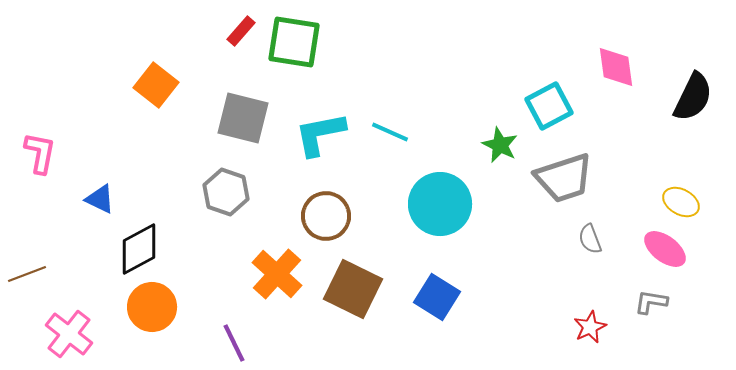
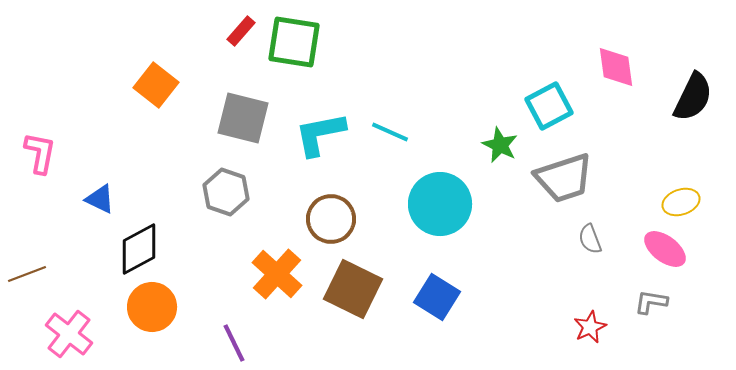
yellow ellipse: rotated 48 degrees counterclockwise
brown circle: moved 5 px right, 3 px down
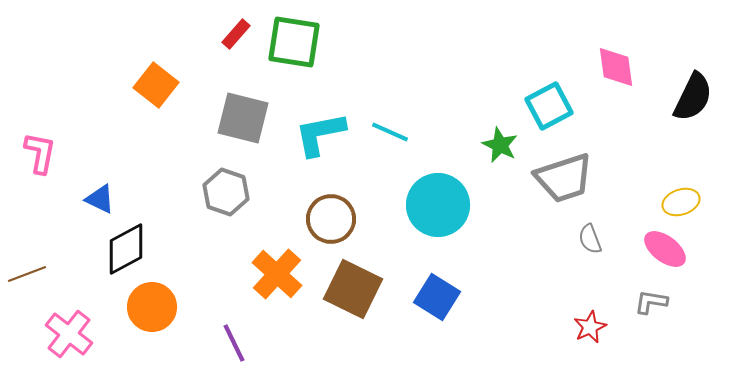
red rectangle: moved 5 px left, 3 px down
cyan circle: moved 2 px left, 1 px down
black diamond: moved 13 px left
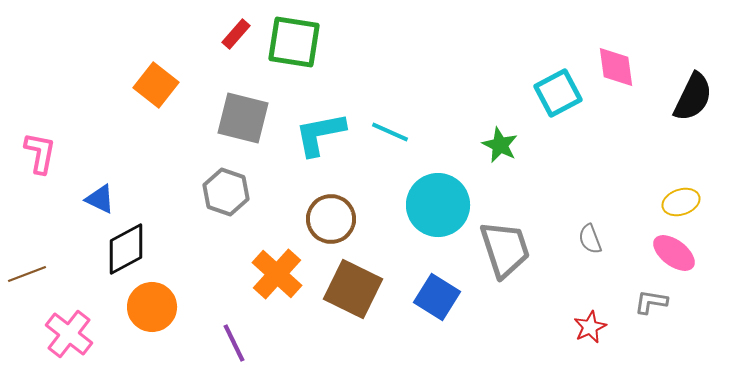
cyan square: moved 9 px right, 13 px up
gray trapezoid: moved 59 px left, 71 px down; rotated 90 degrees counterclockwise
pink ellipse: moved 9 px right, 4 px down
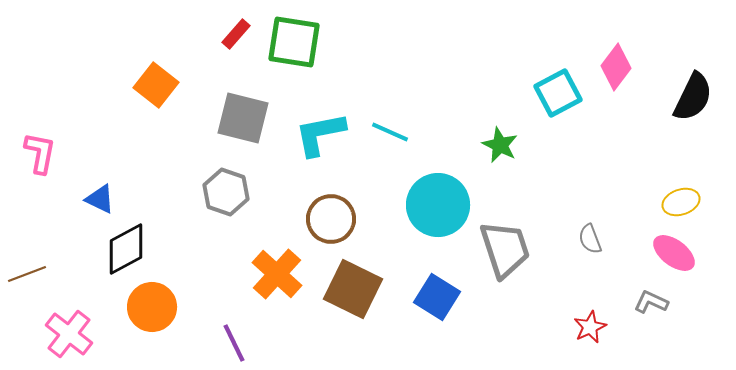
pink diamond: rotated 45 degrees clockwise
gray L-shape: rotated 16 degrees clockwise
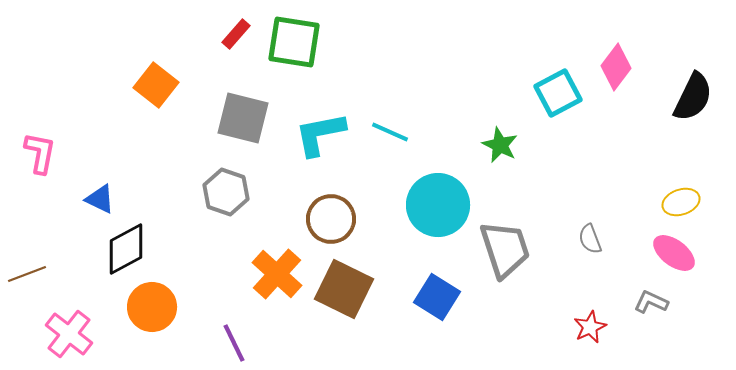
brown square: moved 9 px left
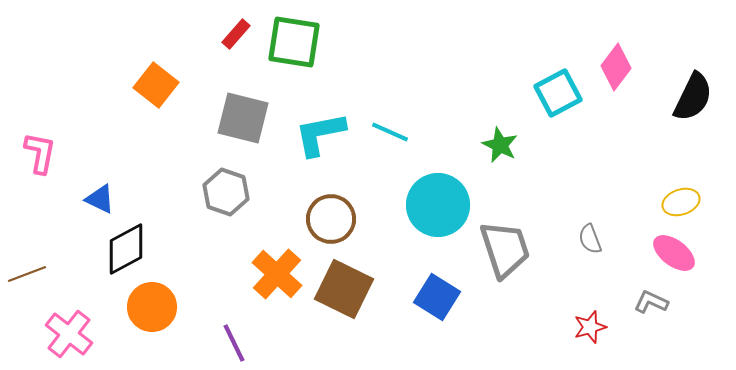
red star: rotated 8 degrees clockwise
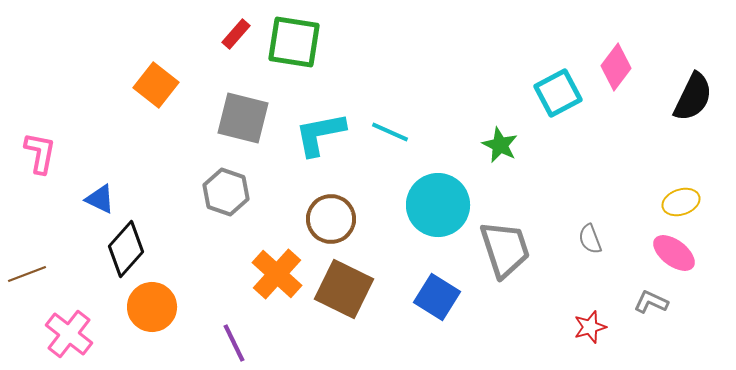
black diamond: rotated 20 degrees counterclockwise
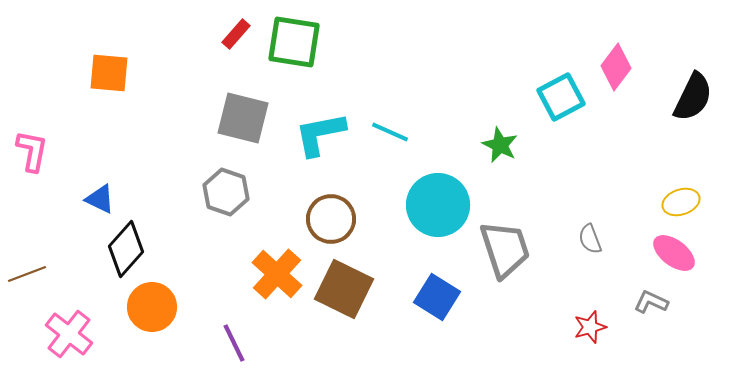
orange square: moved 47 px left, 12 px up; rotated 33 degrees counterclockwise
cyan square: moved 3 px right, 4 px down
pink L-shape: moved 8 px left, 2 px up
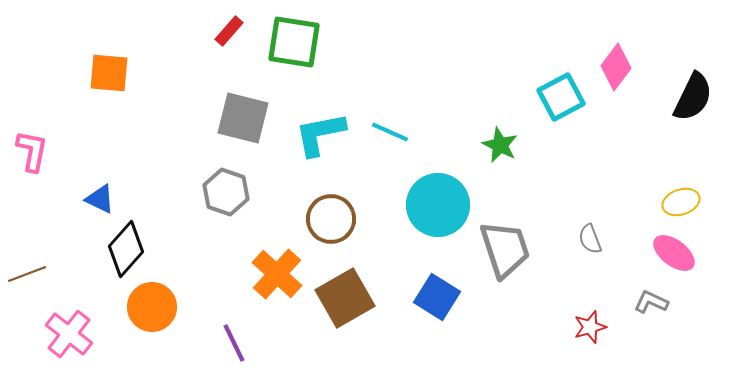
red rectangle: moved 7 px left, 3 px up
brown square: moved 1 px right, 9 px down; rotated 34 degrees clockwise
